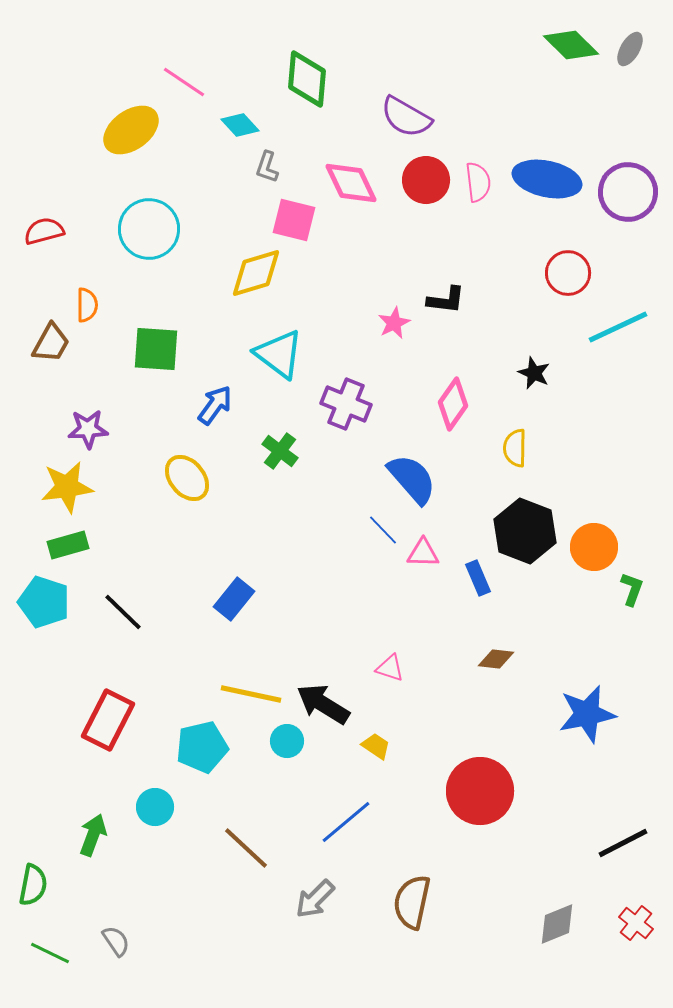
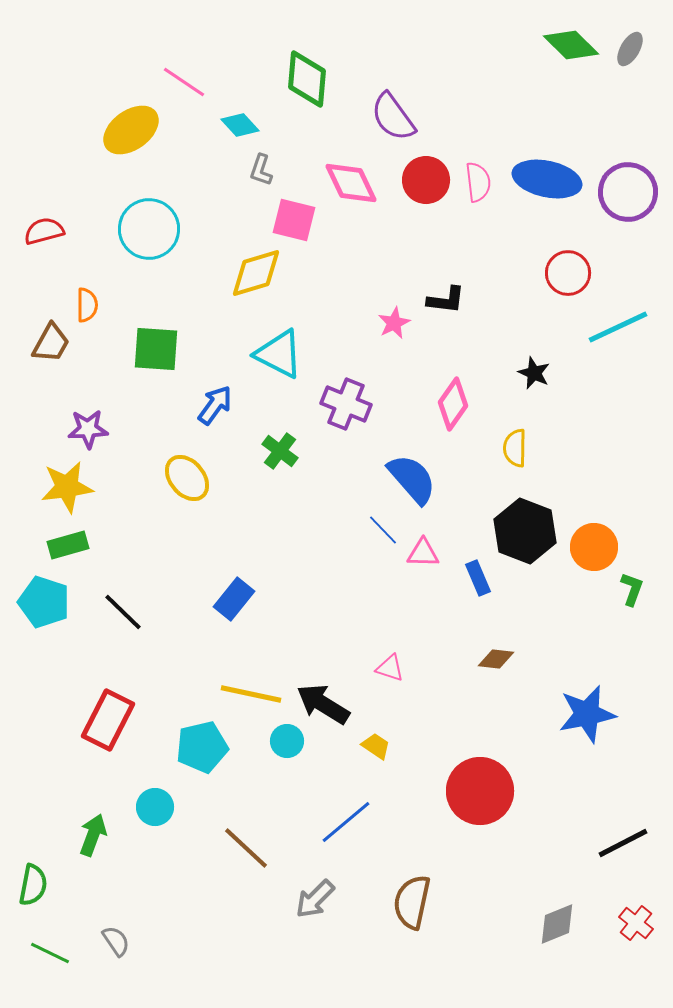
purple semicircle at (406, 117): moved 13 px left; rotated 24 degrees clockwise
gray L-shape at (267, 167): moved 6 px left, 3 px down
cyan triangle at (279, 354): rotated 10 degrees counterclockwise
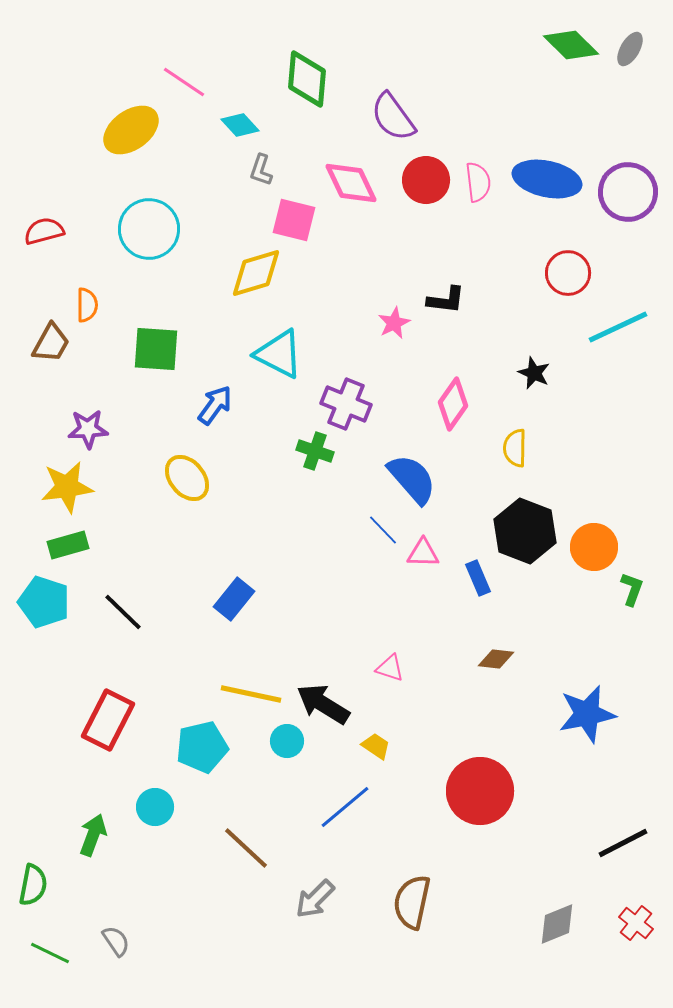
green cross at (280, 451): moved 35 px right; rotated 18 degrees counterclockwise
blue line at (346, 822): moved 1 px left, 15 px up
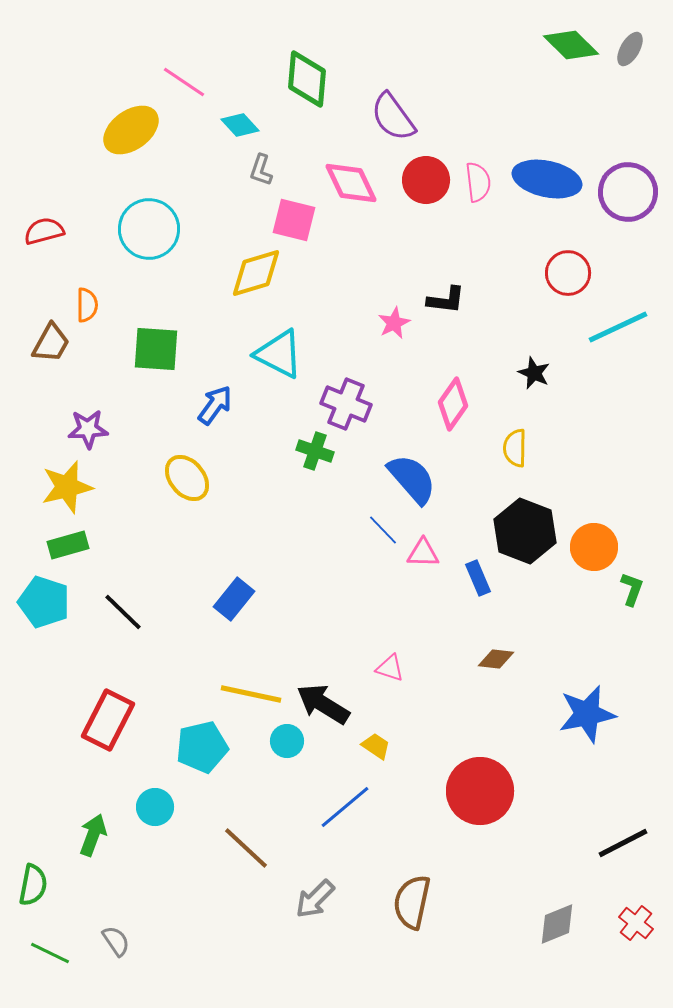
yellow star at (67, 487): rotated 6 degrees counterclockwise
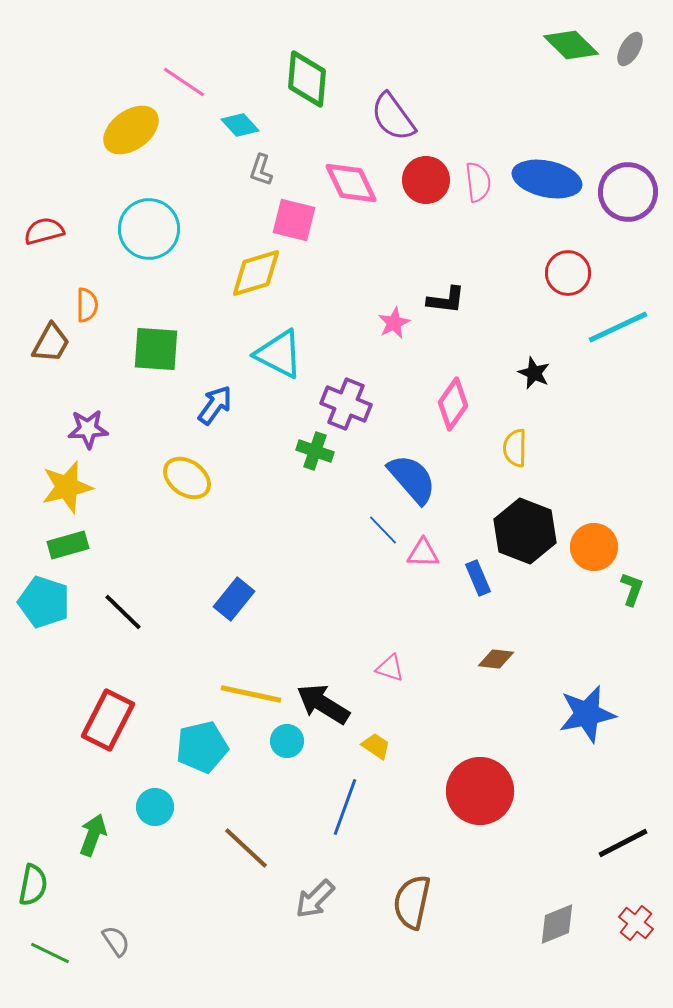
yellow ellipse at (187, 478): rotated 15 degrees counterclockwise
blue line at (345, 807): rotated 30 degrees counterclockwise
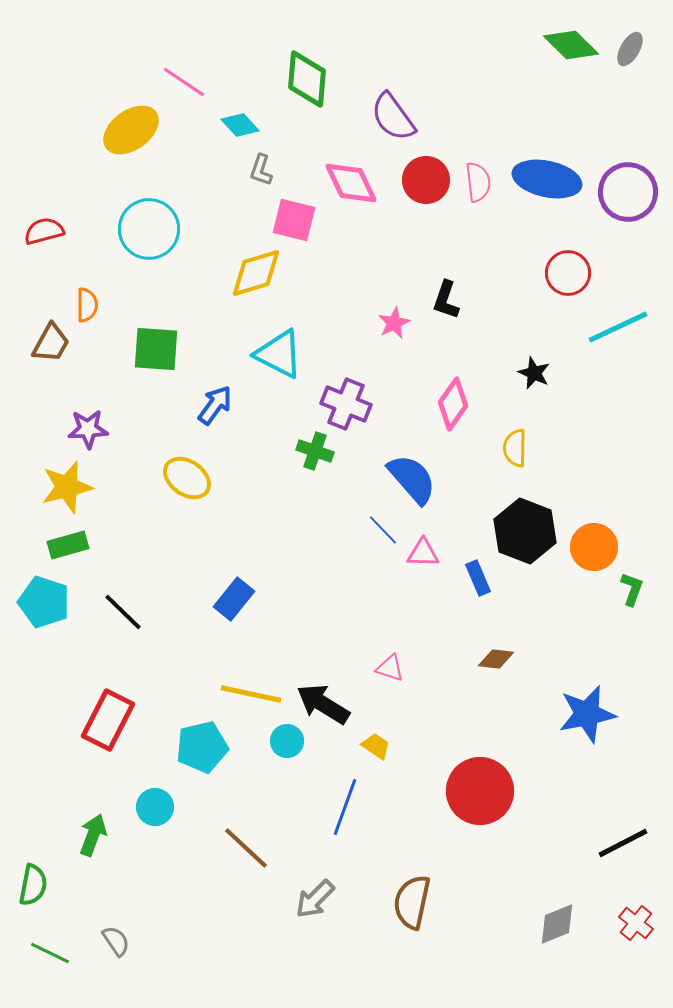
black L-shape at (446, 300): rotated 102 degrees clockwise
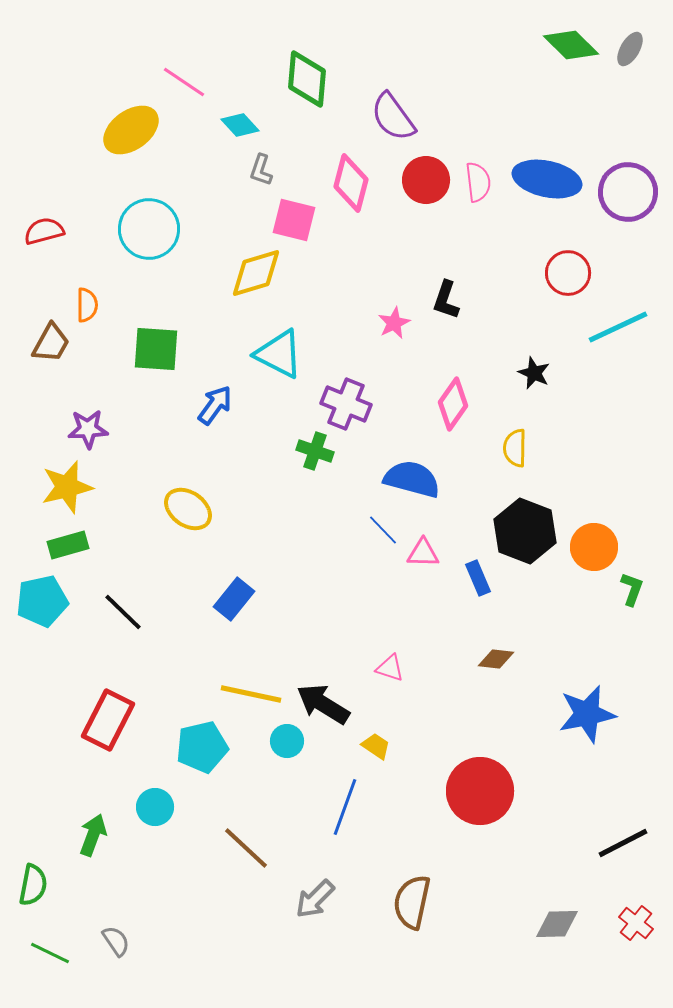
pink diamond at (351, 183): rotated 40 degrees clockwise
yellow ellipse at (187, 478): moved 1 px right, 31 px down
blue semicircle at (412, 479): rotated 34 degrees counterclockwise
cyan pentagon at (44, 602): moved 2 px left, 1 px up; rotated 30 degrees counterclockwise
gray diamond at (557, 924): rotated 21 degrees clockwise
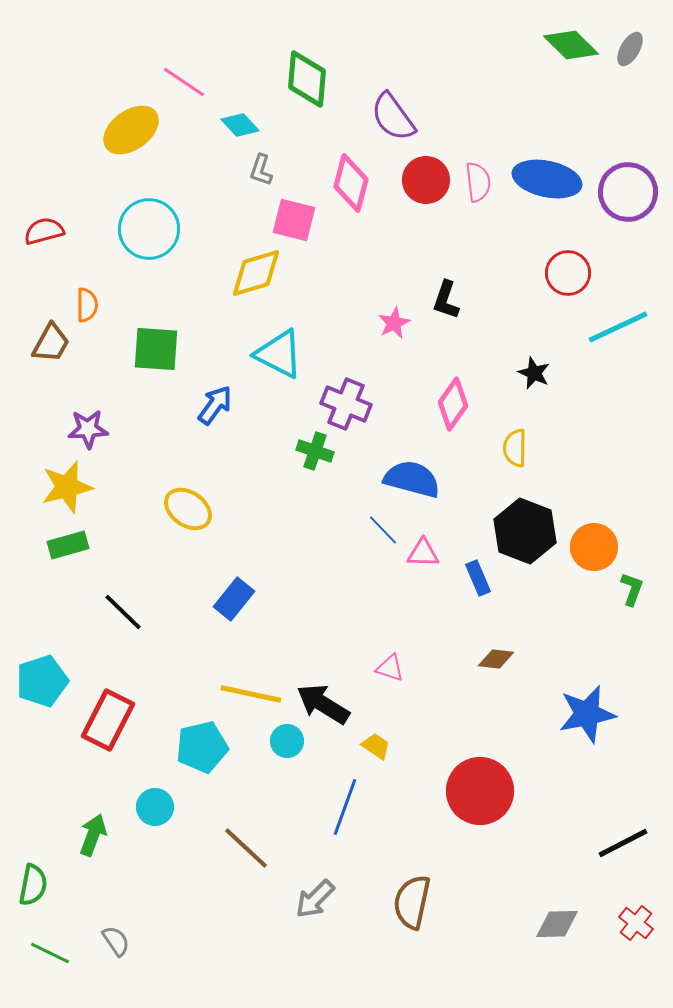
cyan pentagon at (42, 601): moved 80 px down; rotated 6 degrees counterclockwise
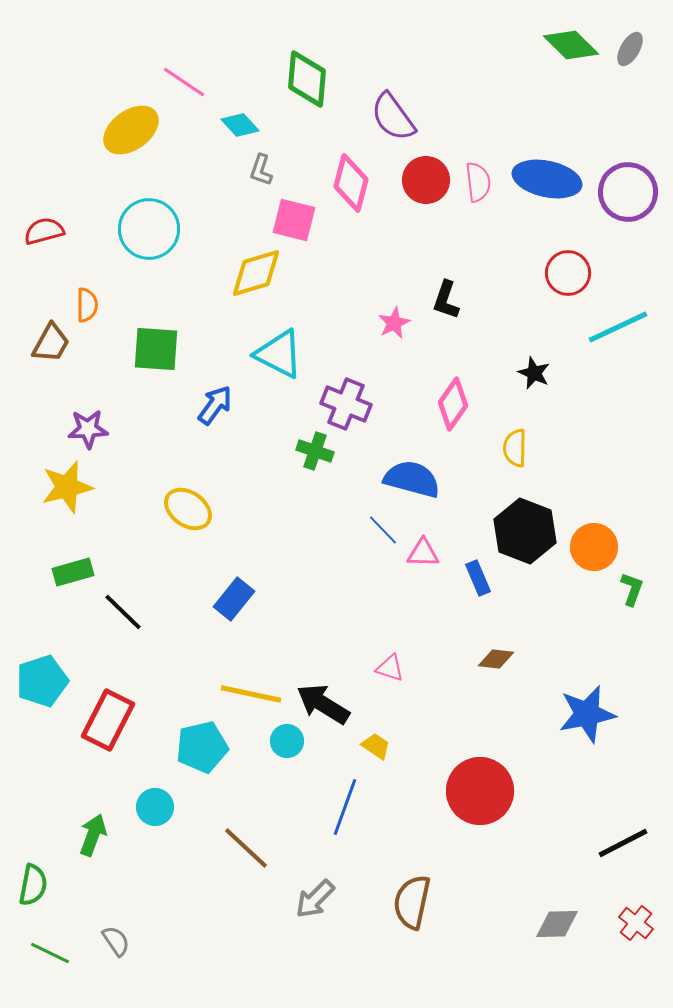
green rectangle at (68, 545): moved 5 px right, 27 px down
